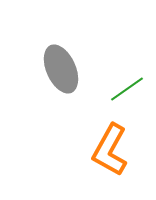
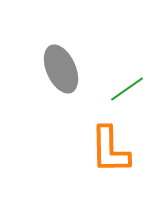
orange L-shape: rotated 30 degrees counterclockwise
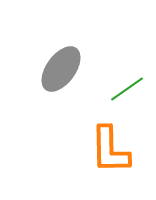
gray ellipse: rotated 60 degrees clockwise
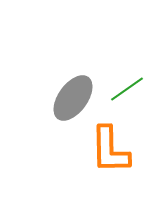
gray ellipse: moved 12 px right, 29 px down
